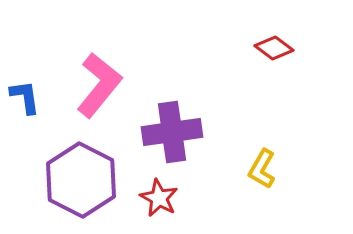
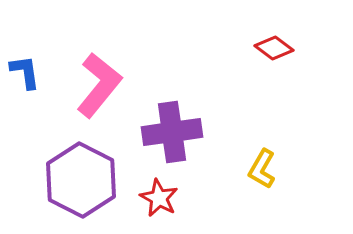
blue L-shape: moved 25 px up
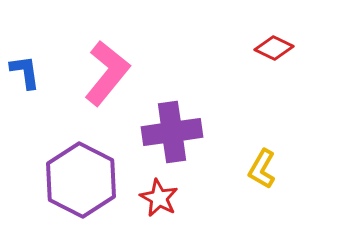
red diamond: rotated 12 degrees counterclockwise
pink L-shape: moved 8 px right, 12 px up
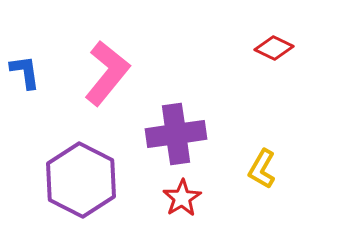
purple cross: moved 4 px right, 2 px down
red star: moved 23 px right; rotated 12 degrees clockwise
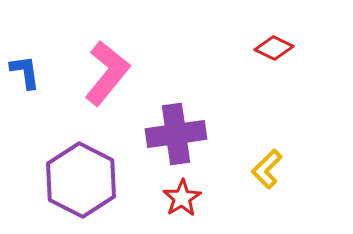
yellow L-shape: moved 5 px right; rotated 15 degrees clockwise
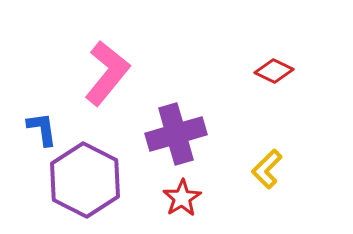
red diamond: moved 23 px down
blue L-shape: moved 17 px right, 57 px down
purple cross: rotated 8 degrees counterclockwise
purple hexagon: moved 4 px right
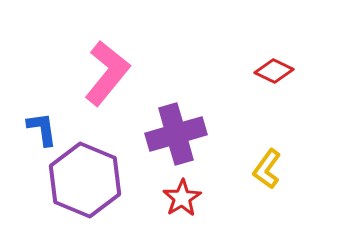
yellow L-shape: rotated 9 degrees counterclockwise
purple hexagon: rotated 4 degrees counterclockwise
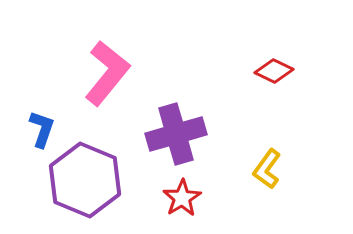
blue L-shape: rotated 27 degrees clockwise
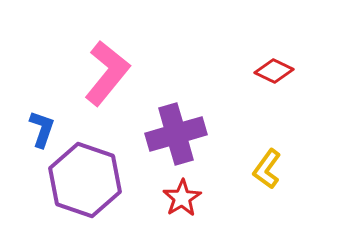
purple hexagon: rotated 4 degrees counterclockwise
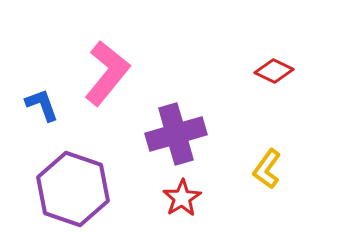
blue L-shape: moved 24 px up; rotated 39 degrees counterclockwise
purple hexagon: moved 12 px left, 9 px down
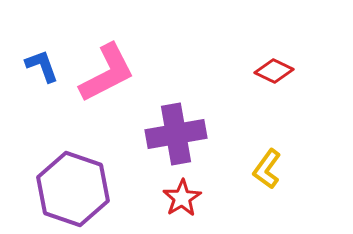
pink L-shape: rotated 24 degrees clockwise
blue L-shape: moved 39 px up
purple cross: rotated 6 degrees clockwise
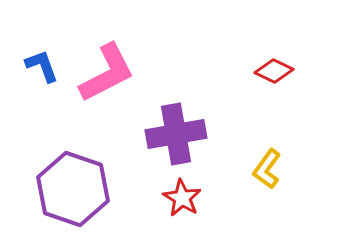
red star: rotated 9 degrees counterclockwise
